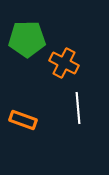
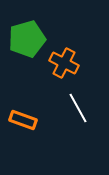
green pentagon: rotated 15 degrees counterclockwise
white line: rotated 24 degrees counterclockwise
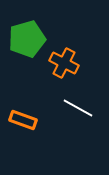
white line: rotated 32 degrees counterclockwise
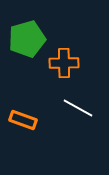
orange cross: rotated 28 degrees counterclockwise
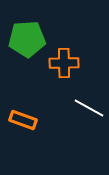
green pentagon: rotated 12 degrees clockwise
white line: moved 11 px right
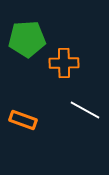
white line: moved 4 px left, 2 px down
